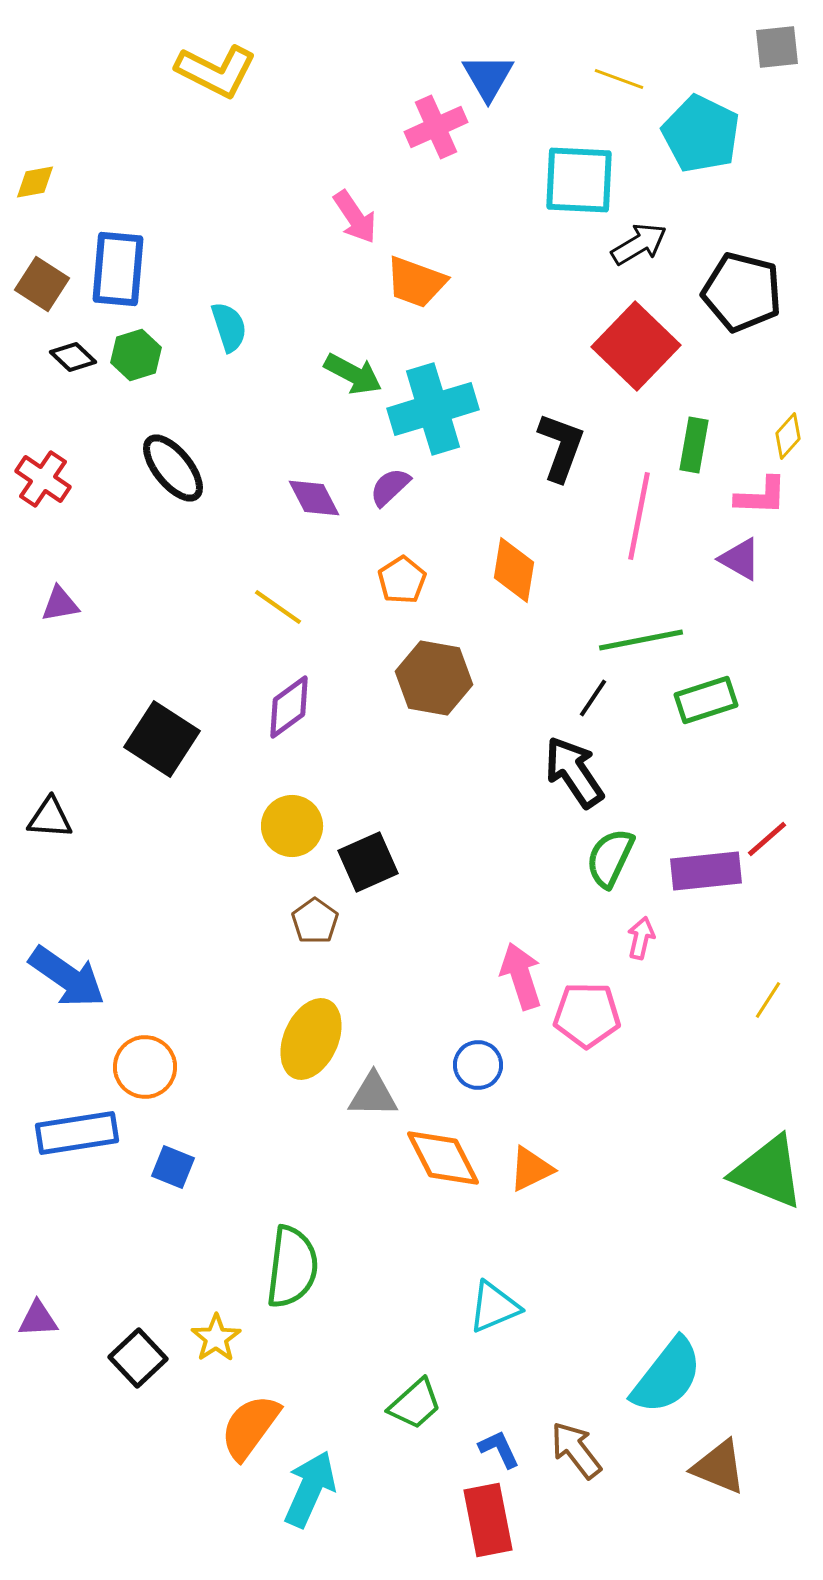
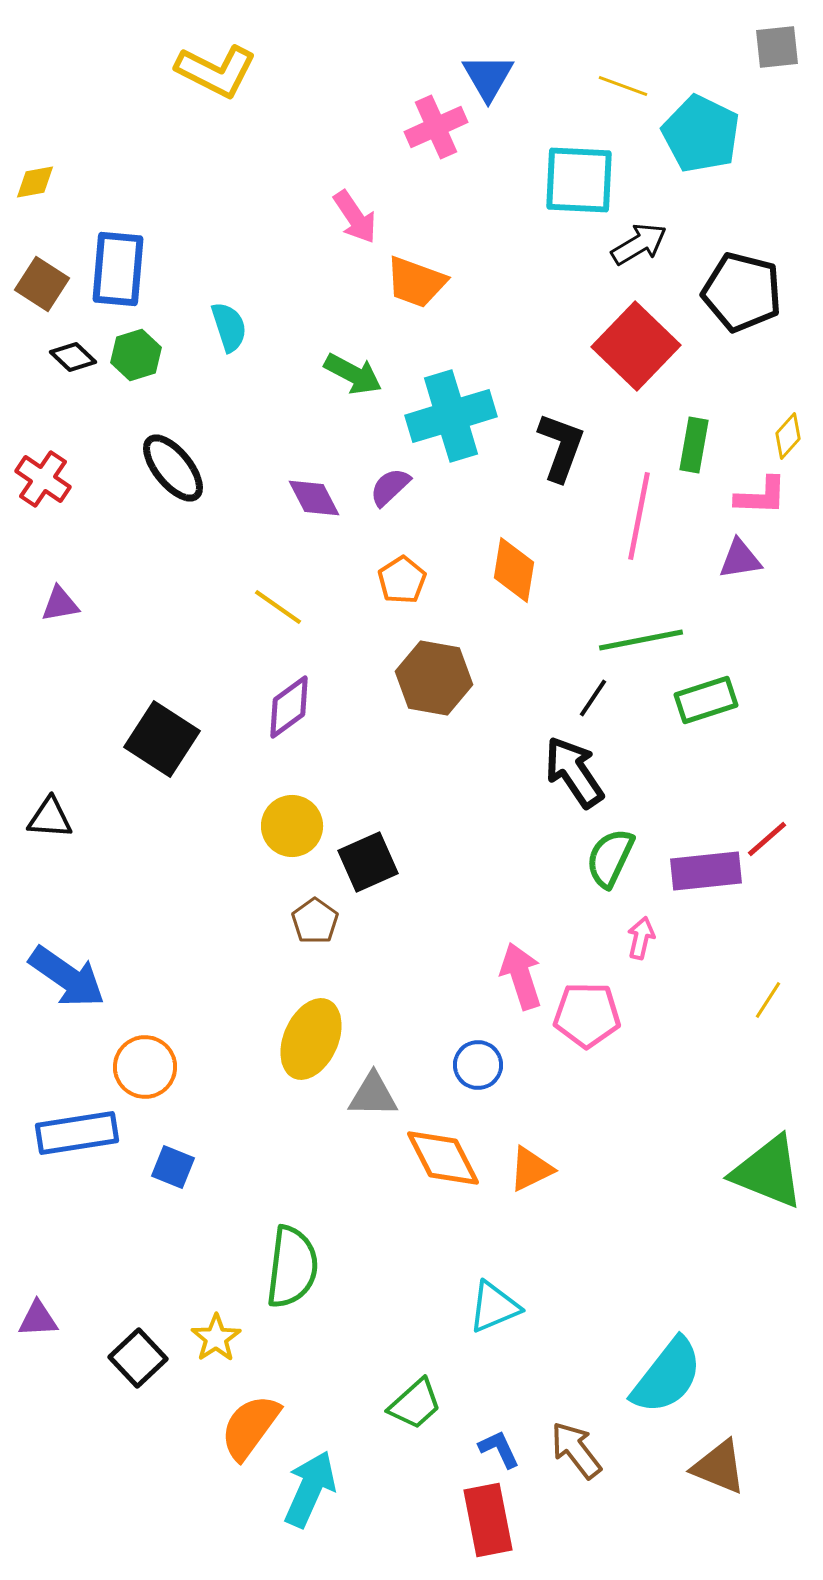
yellow line at (619, 79): moved 4 px right, 7 px down
cyan cross at (433, 409): moved 18 px right, 7 px down
purple triangle at (740, 559): rotated 39 degrees counterclockwise
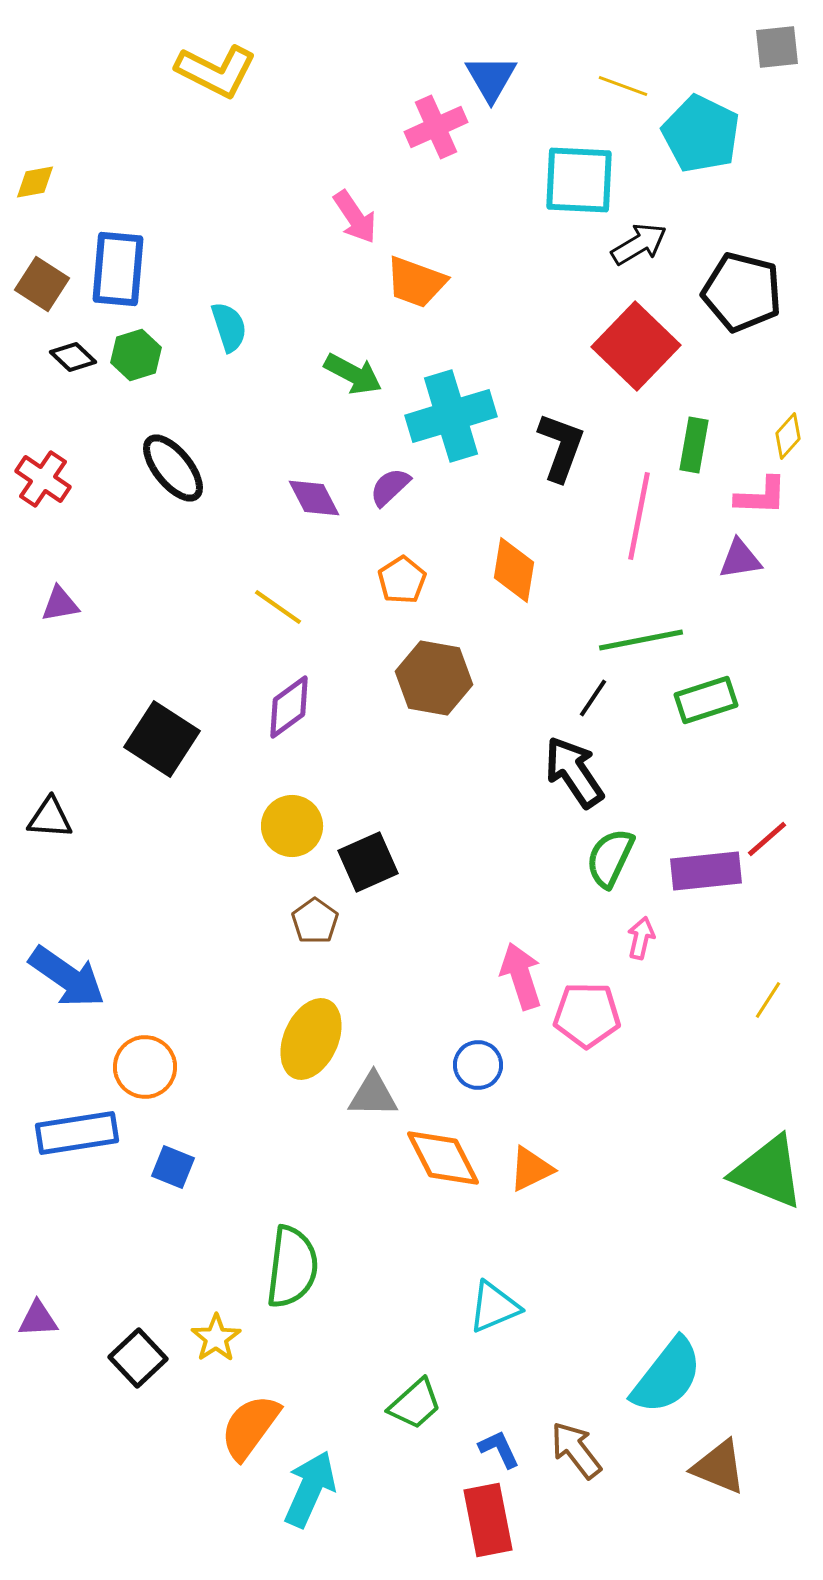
blue triangle at (488, 77): moved 3 px right, 1 px down
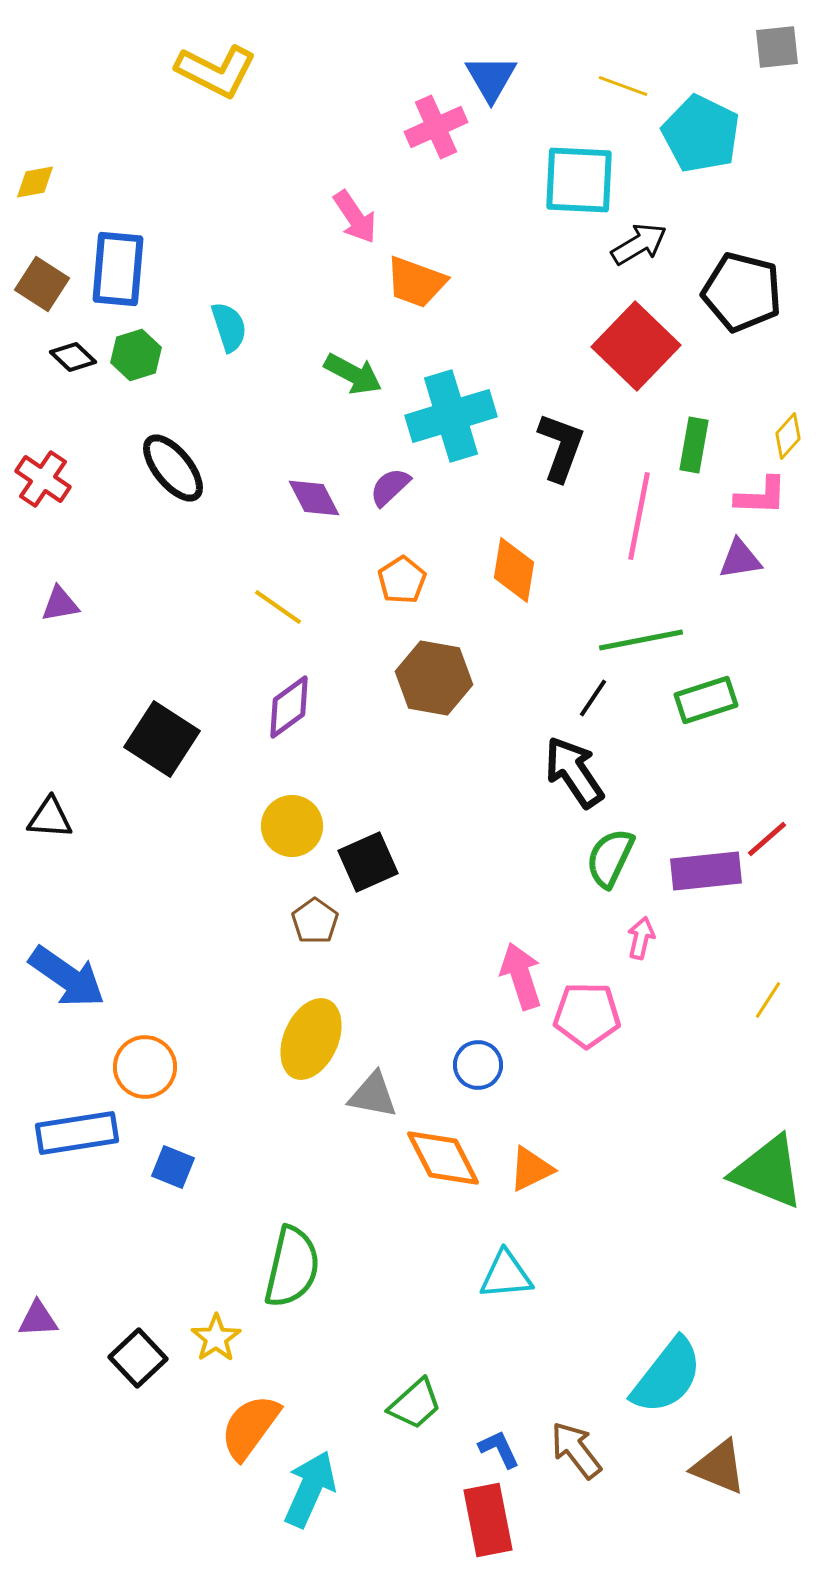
gray triangle at (373, 1095): rotated 10 degrees clockwise
green semicircle at (292, 1267): rotated 6 degrees clockwise
cyan triangle at (494, 1307): moved 12 px right, 32 px up; rotated 18 degrees clockwise
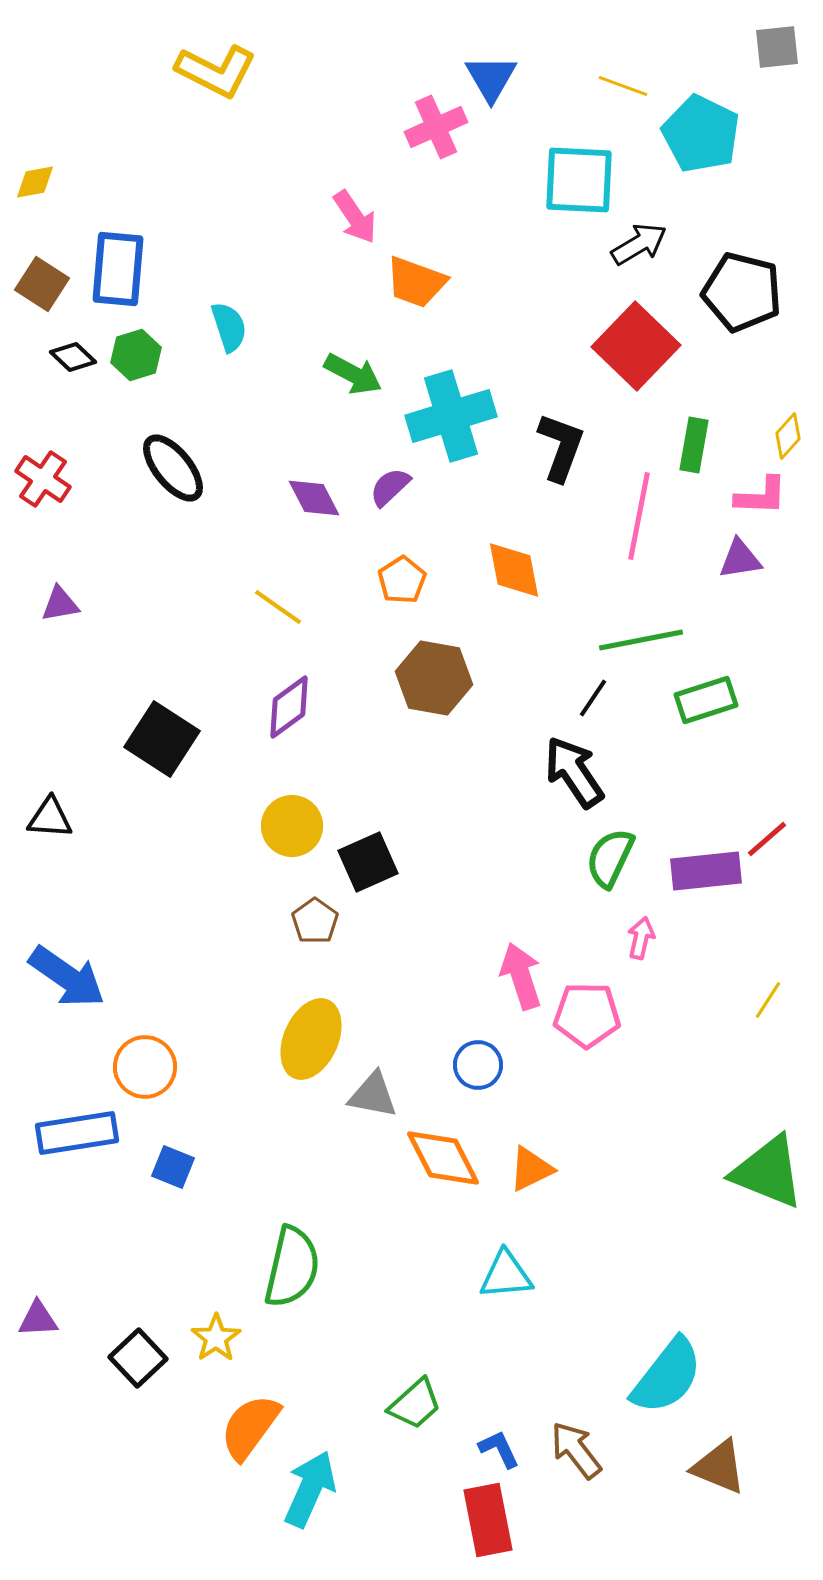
orange diamond at (514, 570): rotated 20 degrees counterclockwise
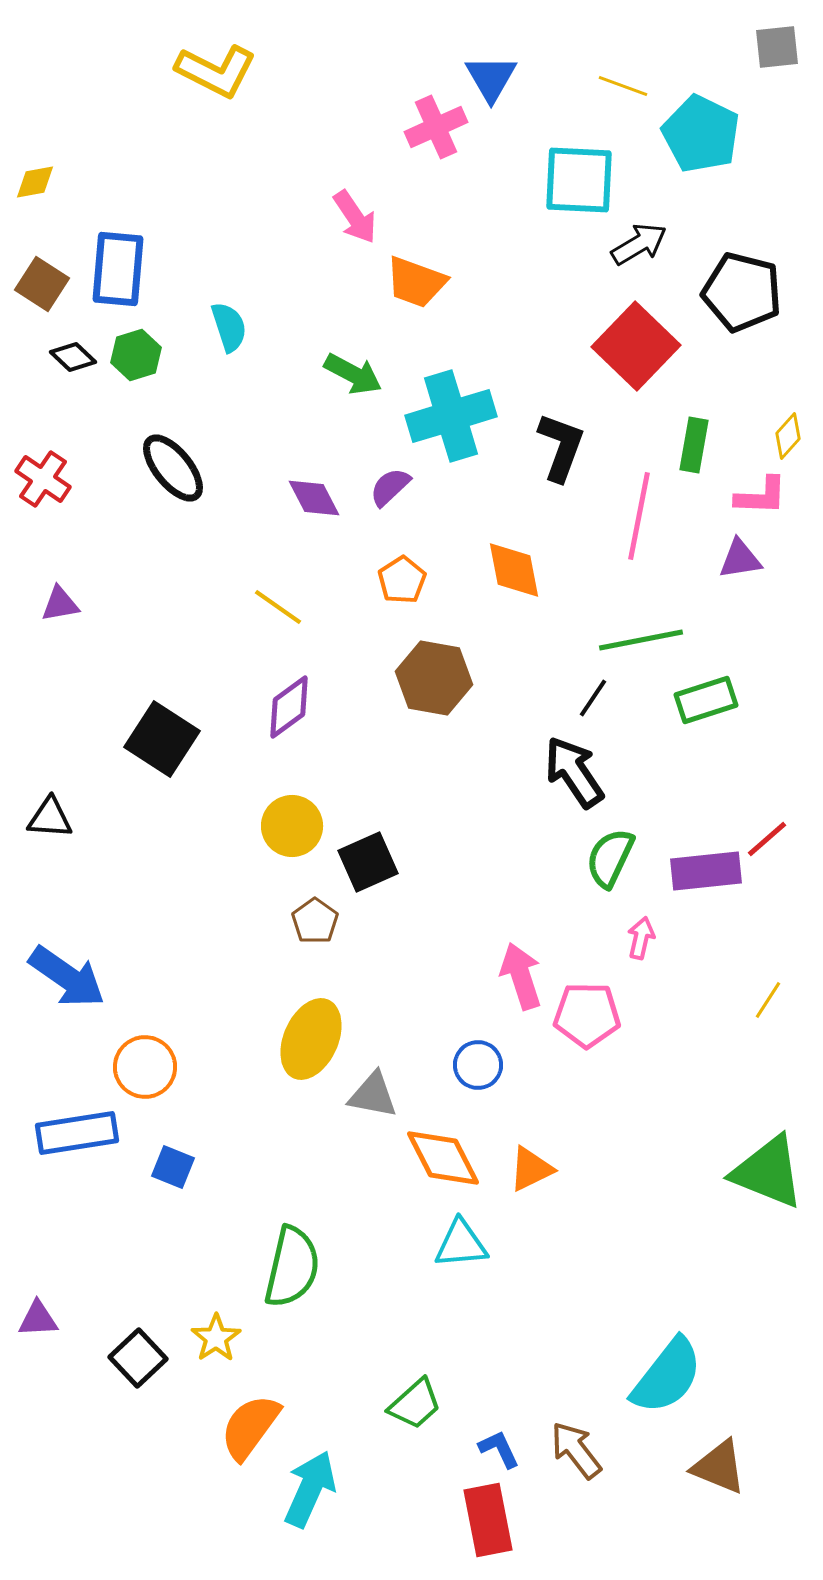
cyan triangle at (506, 1275): moved 45 px left, 31 px up
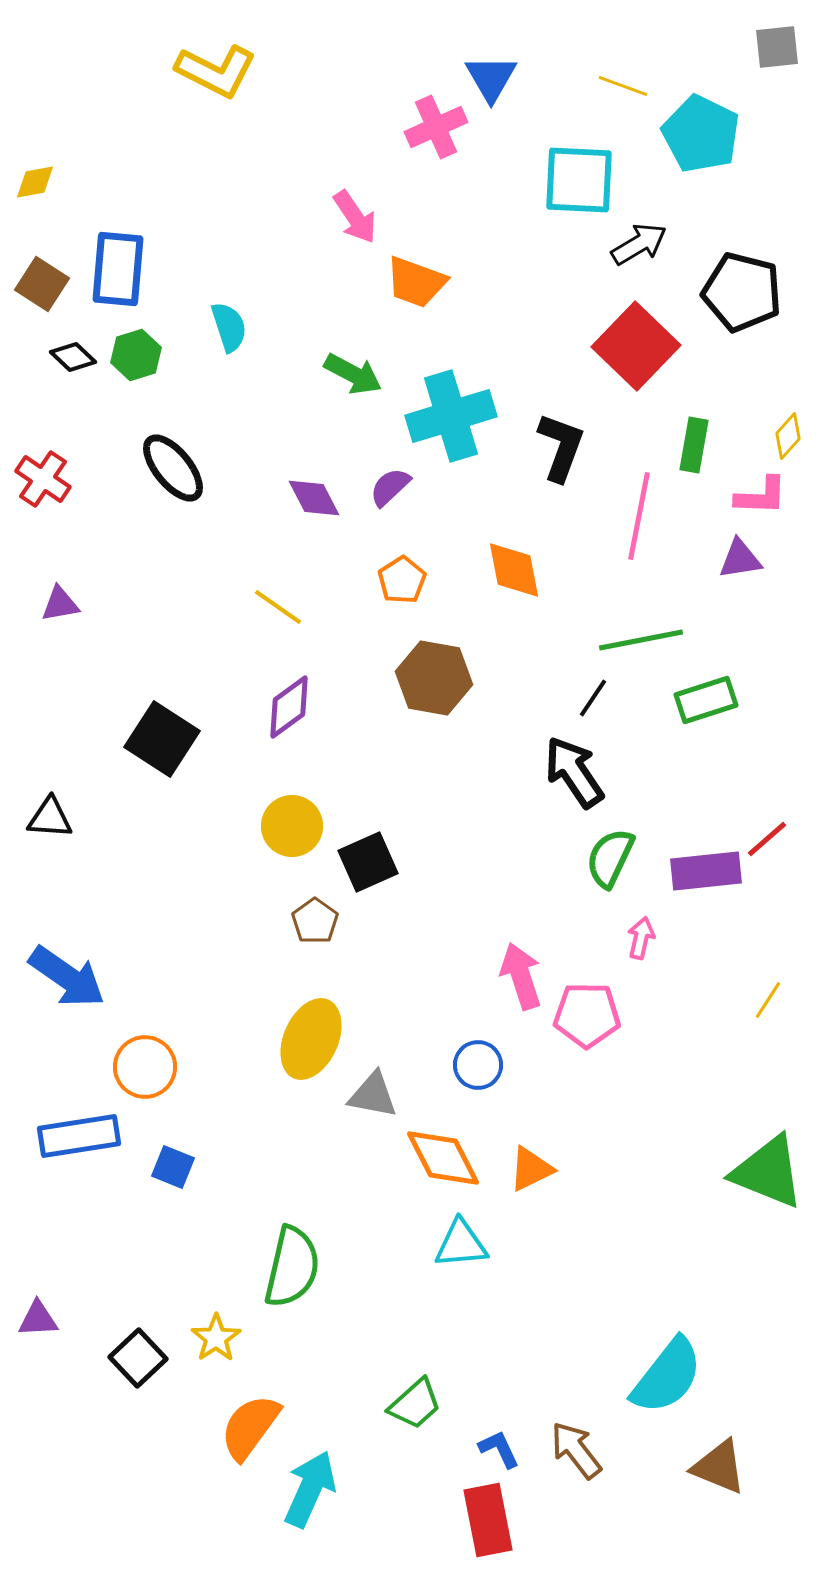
blue rectangle at (77, 1133): moved 2 px right, 3 px down
